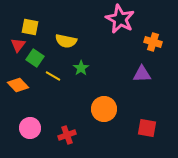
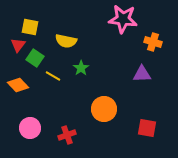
pink star: moved 3 px right; rotated 20 degrees counterclockwise
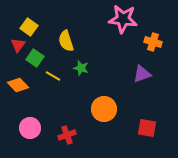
yellow square: moved 1 px left; rotated 24 degrees clockwise
yellow semicircle: rotated 60 degrees clockwise
green star: rotated 21 degrees counterclockwise
purple triangle: rotated 18 degrees counterclockwise
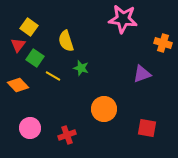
orange cross: moved 10 px right, 1 px down
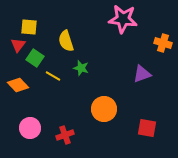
yellow square: rotated 30 degrees counterclockwise
red cross: moved 2 px left
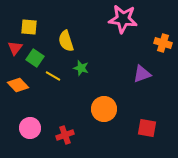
red triangle: moved 3 px left, 3 px down
